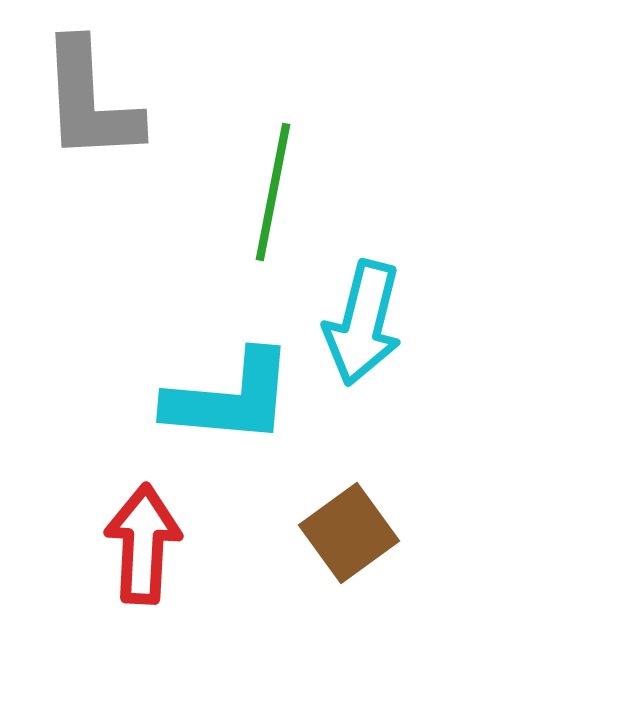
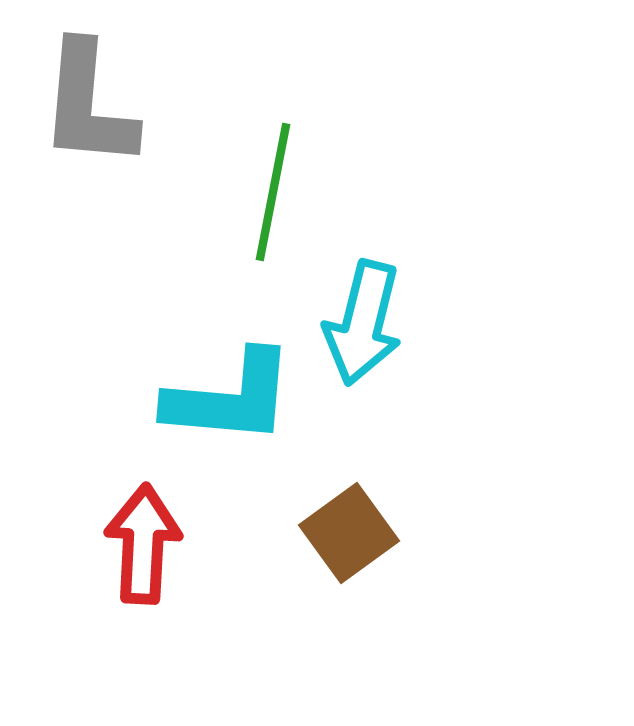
gray L-shape: moved 2 px left, 4 px down; rotated 8 degrees clockwise
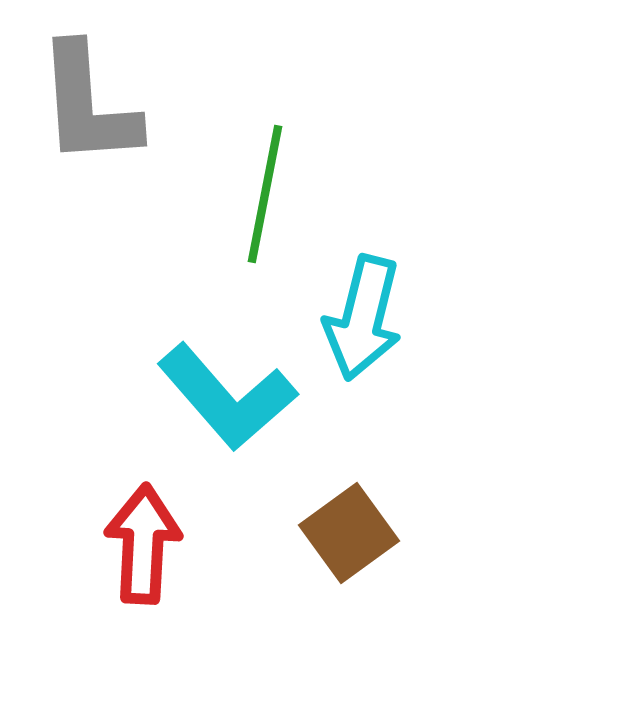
gray L-shape: rotated 9 degrees counterclockwise
green line: moved 8 px left, 2 px down
cyan arrow: moved 5 px up
cyan L-shape: moved 3 px left, 1 px up; rotated 44 degrees clockwise
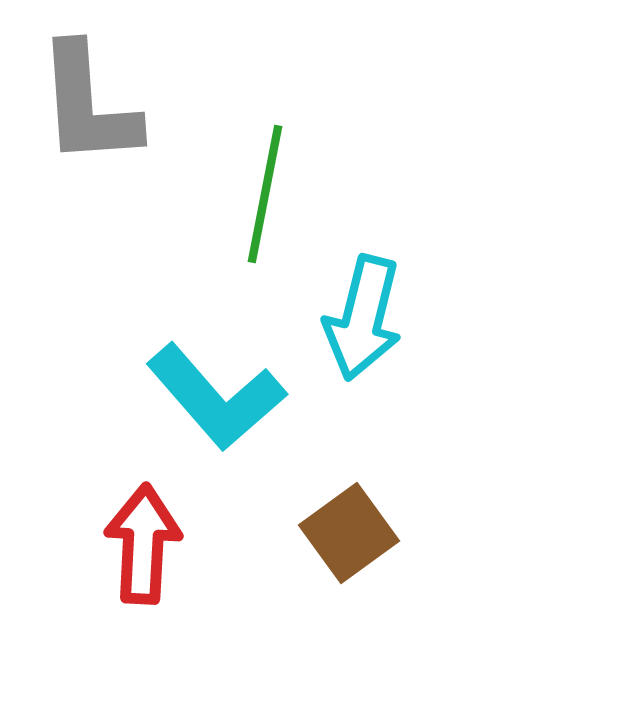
cyan L-shape: moved 11 px left
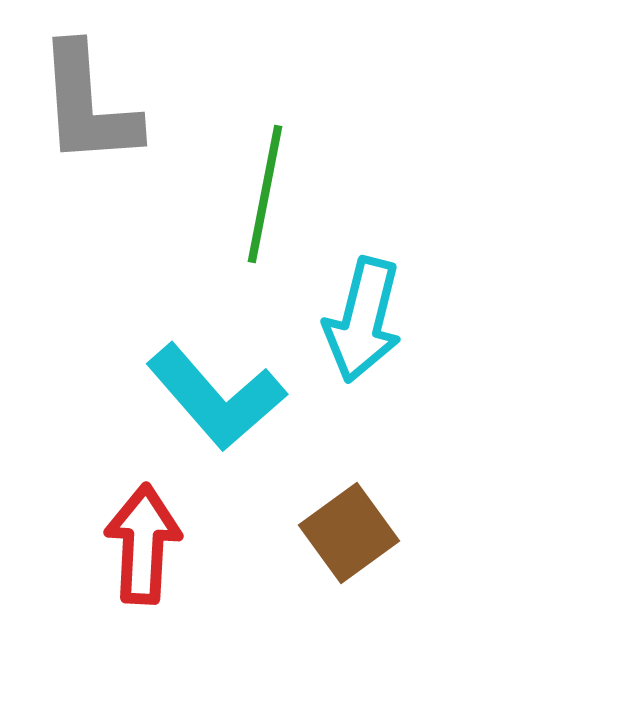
cyan arrow: moved 2 px down
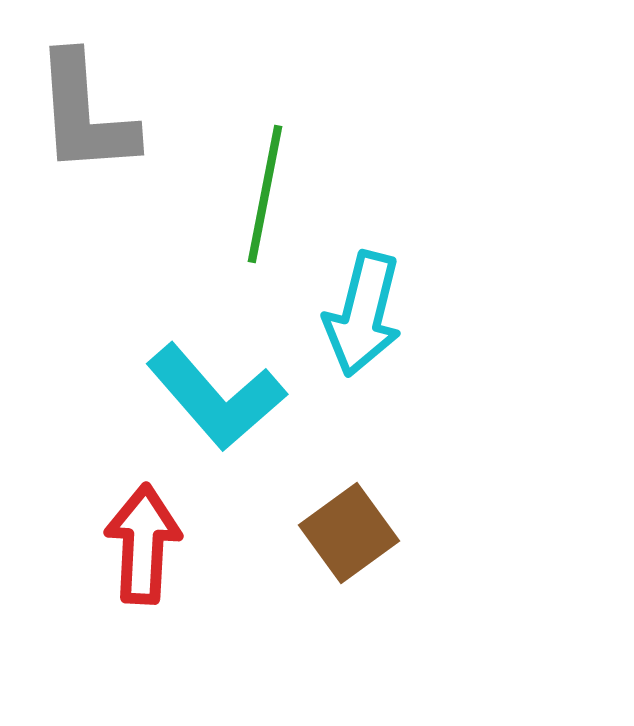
gray L-shape: moved 3 px left, 9 px down
cyan arrow: moved 6 px up
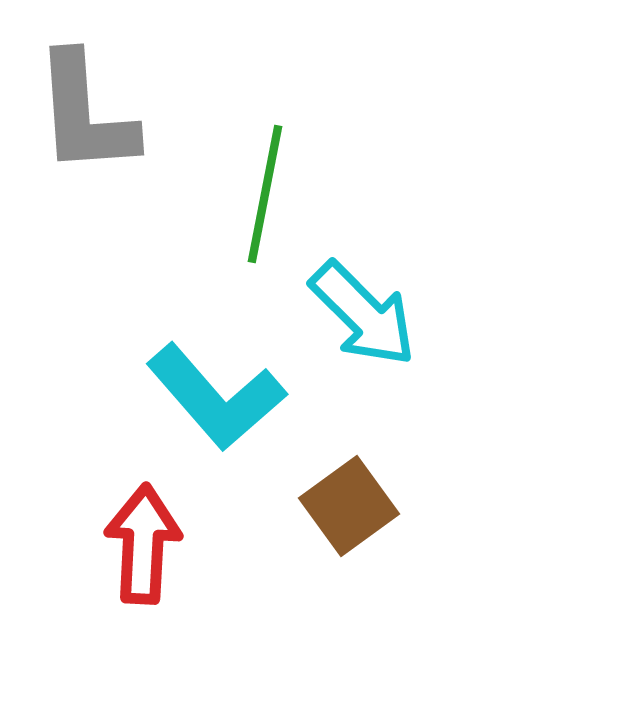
cyan arrow: rotated 59 degrees counterclockwise
brown square: moved 27 px up
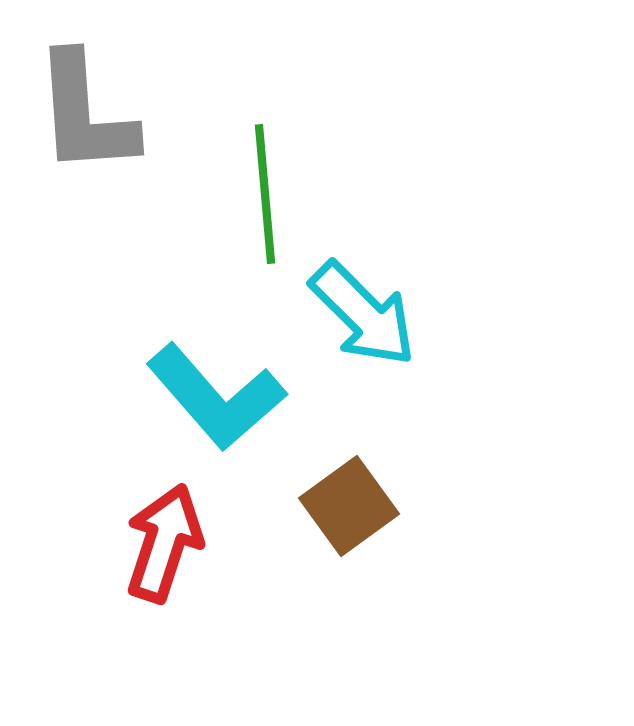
green line: rotated 16 degrees counterclockwise
red arrow: moved 21 px right, 1 px up; rotated 15 degrees clockwise
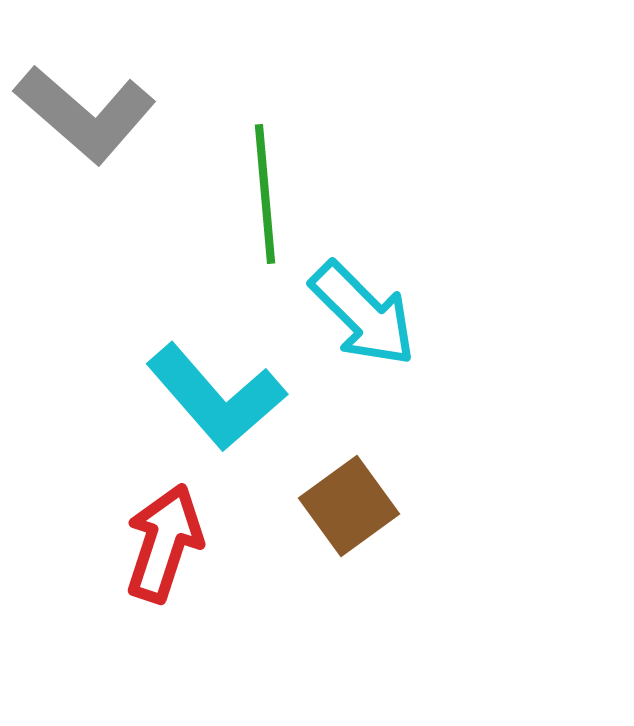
gray L-shape: rotated 45 degrees counterclockwise
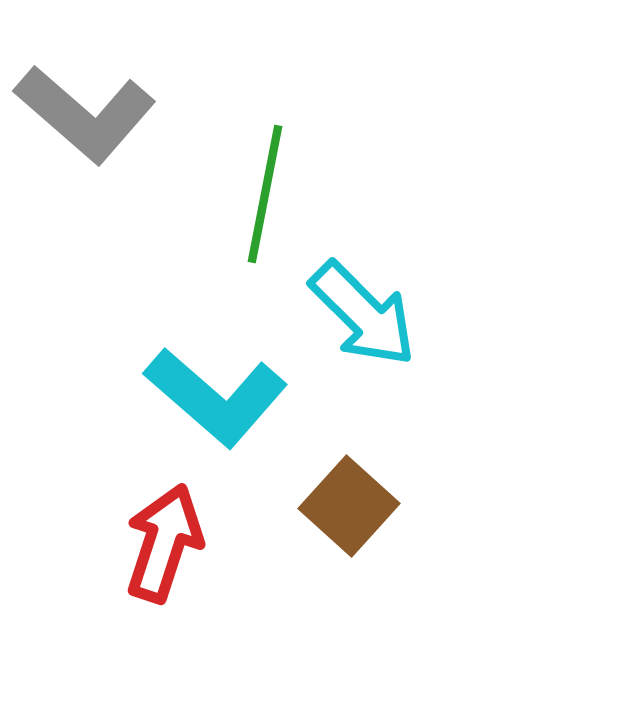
green line: rotated 16 degrees clockwise
cyan L-shape: rotated 8 degrees counterclockwise
brown square: rotated 12 degrees counterclockwise
